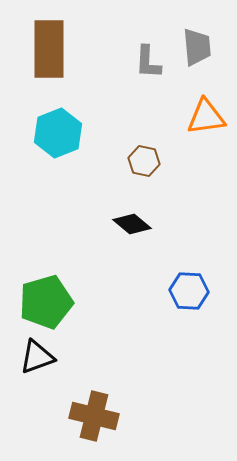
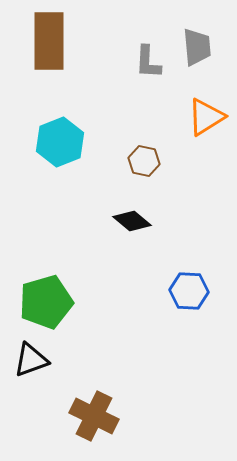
brown rectangle: moved 8 px up
orange triangle: rotated 24 degrees counterclockwise
cyan hexagon: moved 2 px right, 9 px down
black diamond: moved 3 px up
black triangle: moved 6 px left, 3 px down
brown cross: rotated 12 degrees clockwise
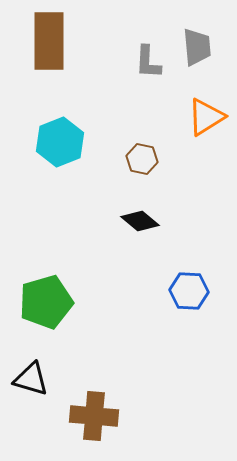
brown hexagon: moved 2 px left, 2 px up
black diamond: moved 8 px right
black triangle: moved 19 px down; rotated 36 degrees clockwise
brown cross: rotated 21 degrees counterclockwise
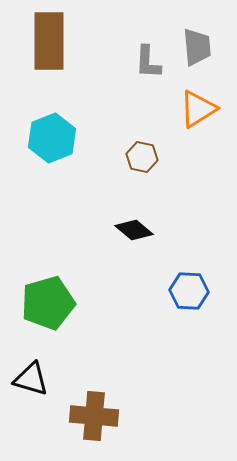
orange triangle: moved 8 px left, 8 px up
cyan hexagon: moved 8 px left, 4 px up
brown hexagon: moved 2 px up
black diamond: moved 6 px left, 9 px down
green pentagon: moved 2 px right, 1 px down
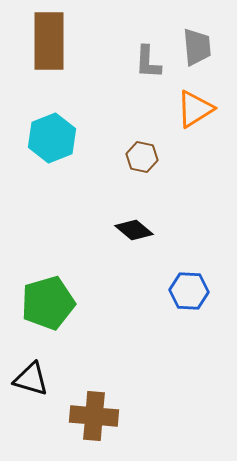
orange triangle: moved 3 px left
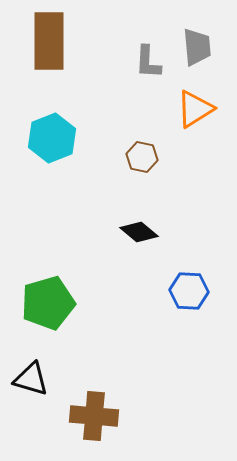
black diamond: moved 5 px right, 2 px down
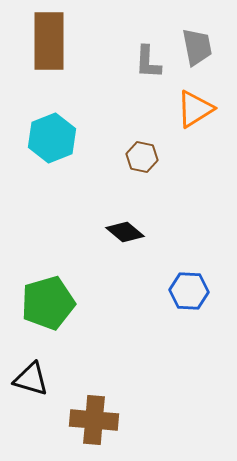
gray trapezoid: rotated 6 degrees counterclockwise
black diamond: moved 14 px left
brown cross: moved 4 px down
